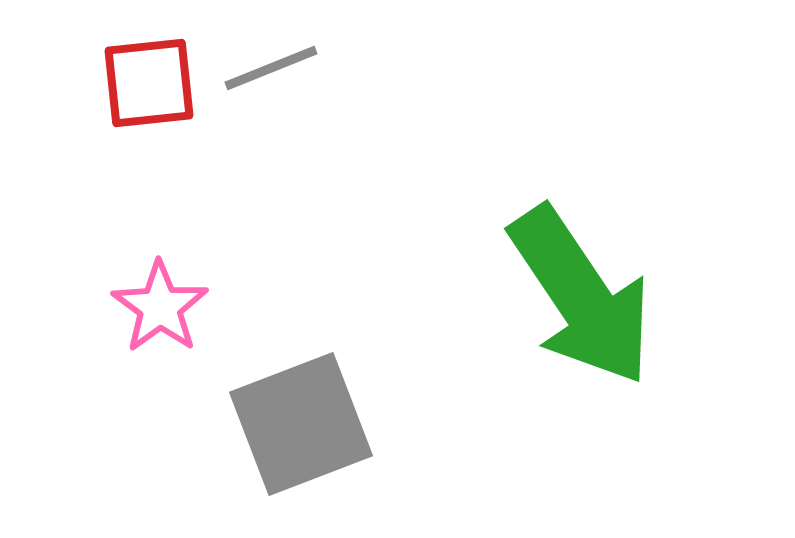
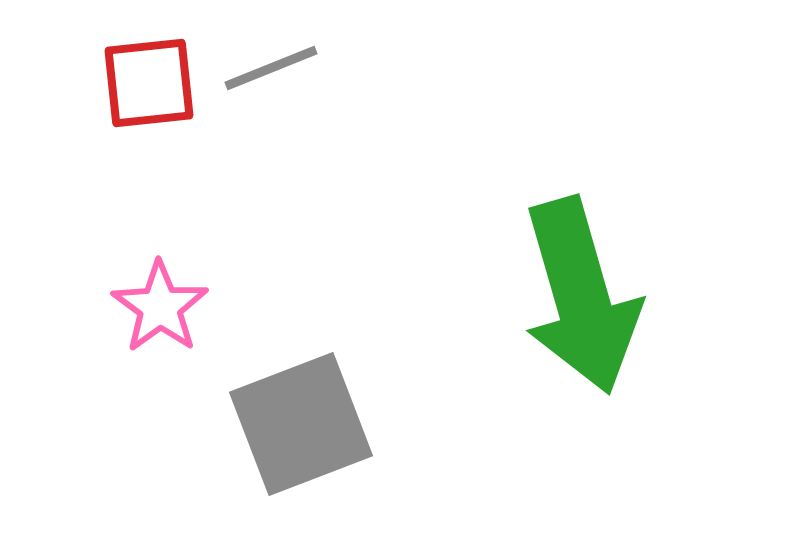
green arrow: rotated 18 degrees clockwise
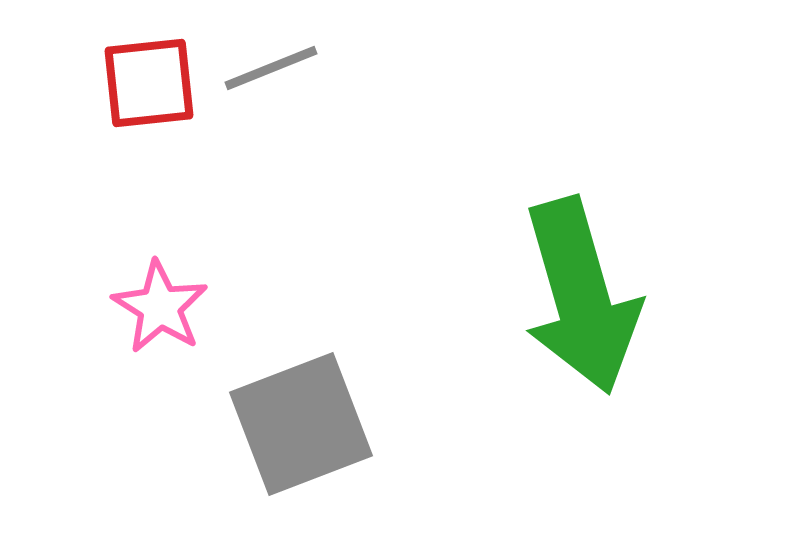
pink star: rotated 4 degrees counterclockwise
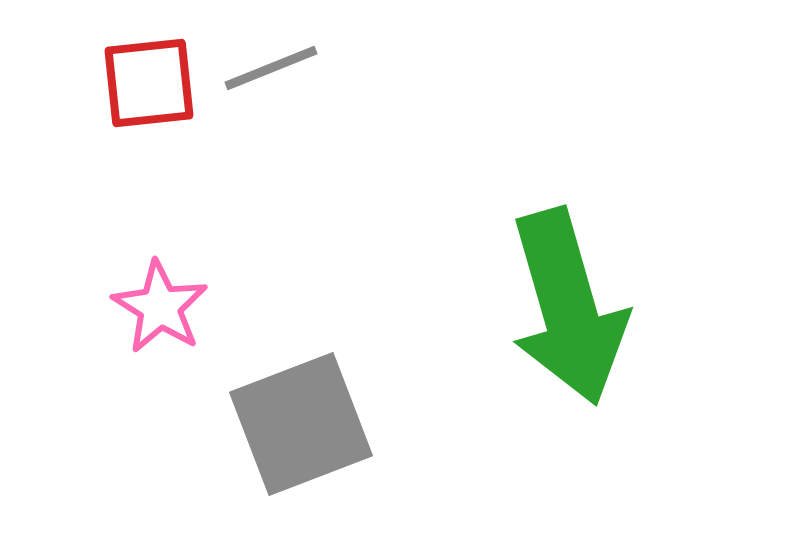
green arrow: moved 13 px left, 11 px down
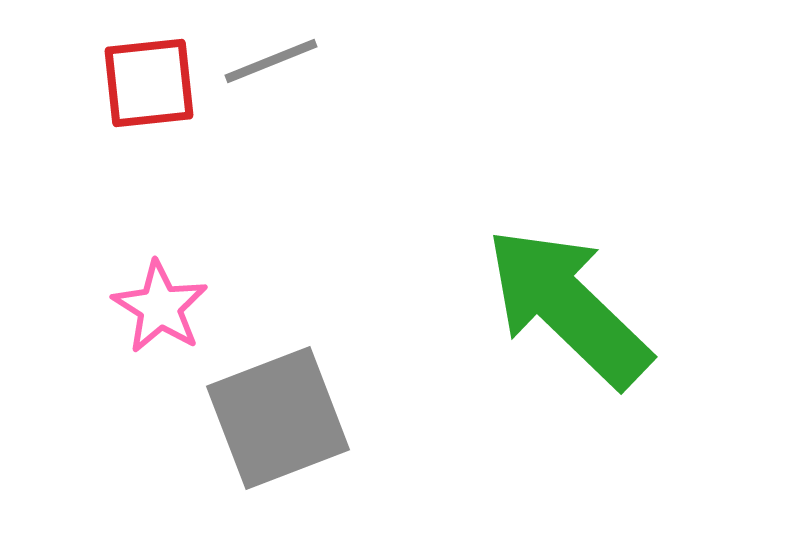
gray line: moved 7 px up
green arrow: rotated 150 degrees clockwise
gray square: moved 23 px left, 6 px up
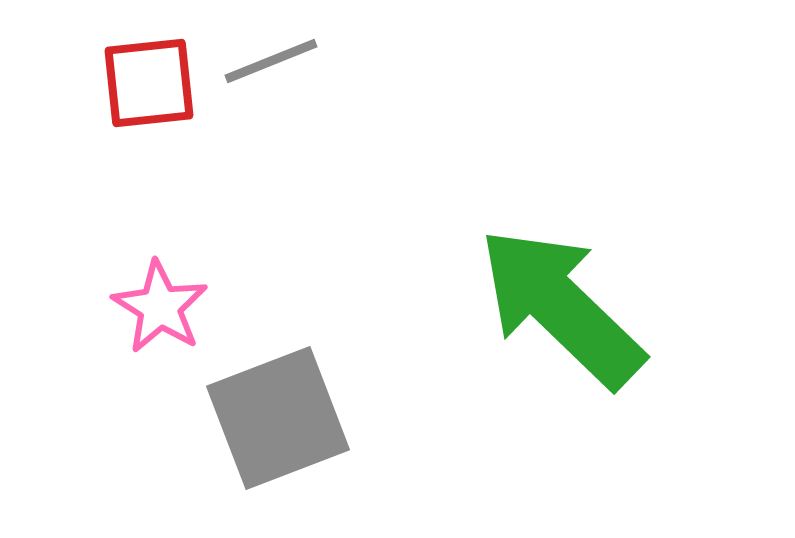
green arrow: moved 7 px left
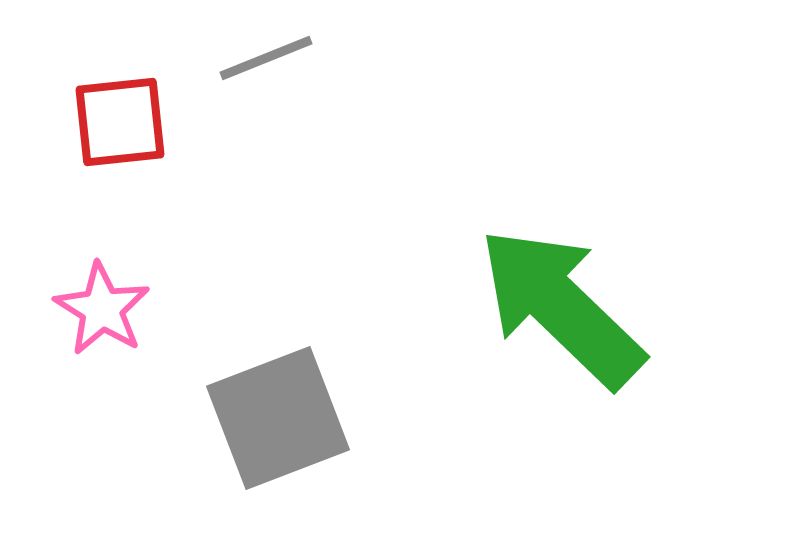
gray line: moved 5 px left, 3 px up
red square: moved 29 px left, 39 px down
pink star: moved 58 px left, 2 px down
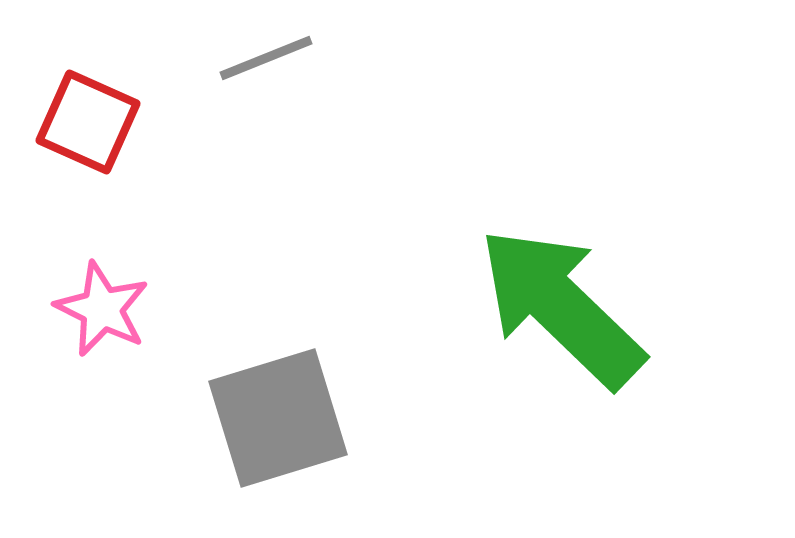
red square: moved 32 px left; rotated 30 degrees clockwise
pink star: rotated 6 degrees counterclockwise
gray square: rotated 4 degrees clockwise
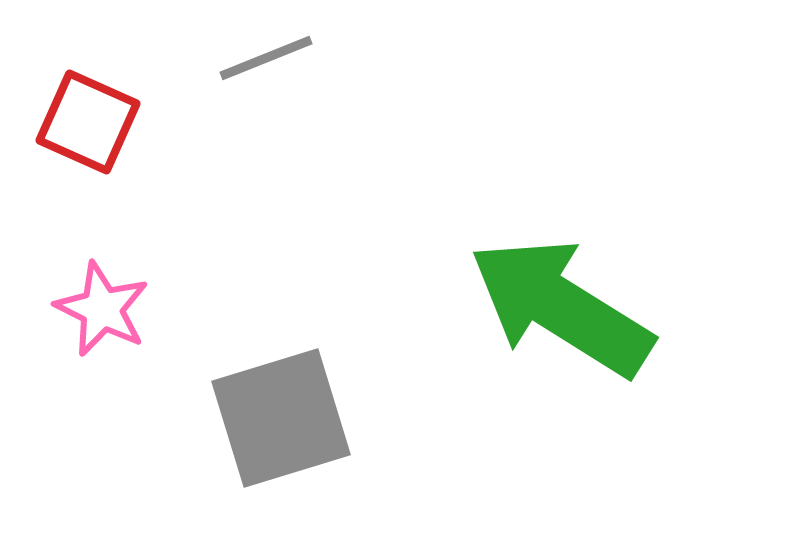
green arrow: rotated 12 degrees counterclockwise
gray square: moved 3 px right
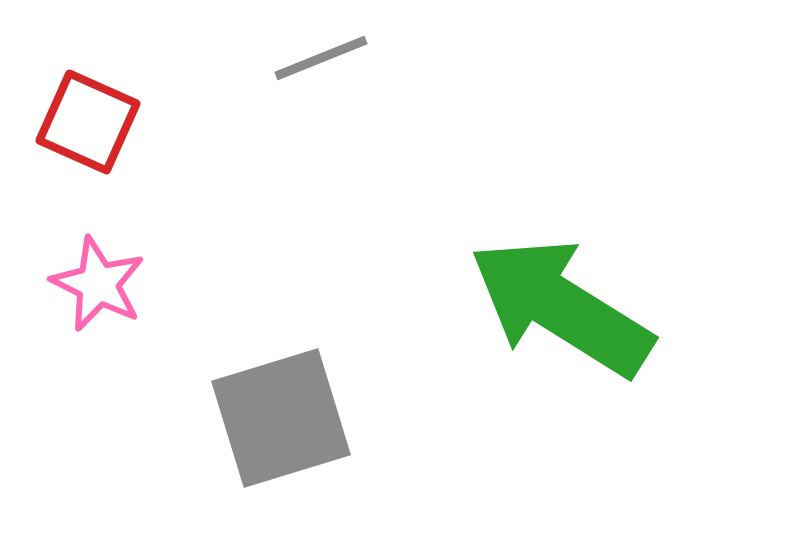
gray line: moved 55 px right
pink star: moved 4 px left, 25 px up
